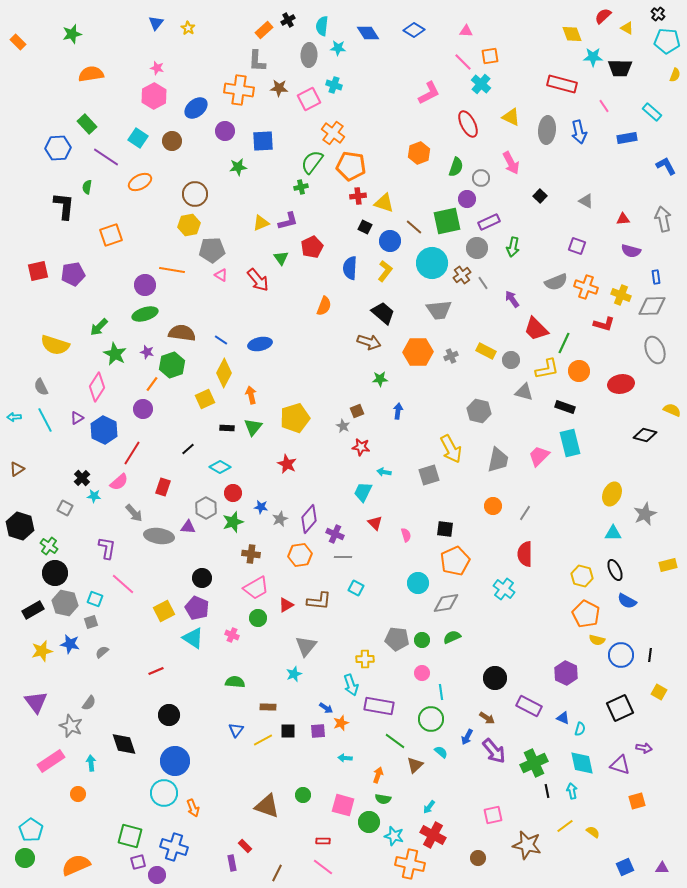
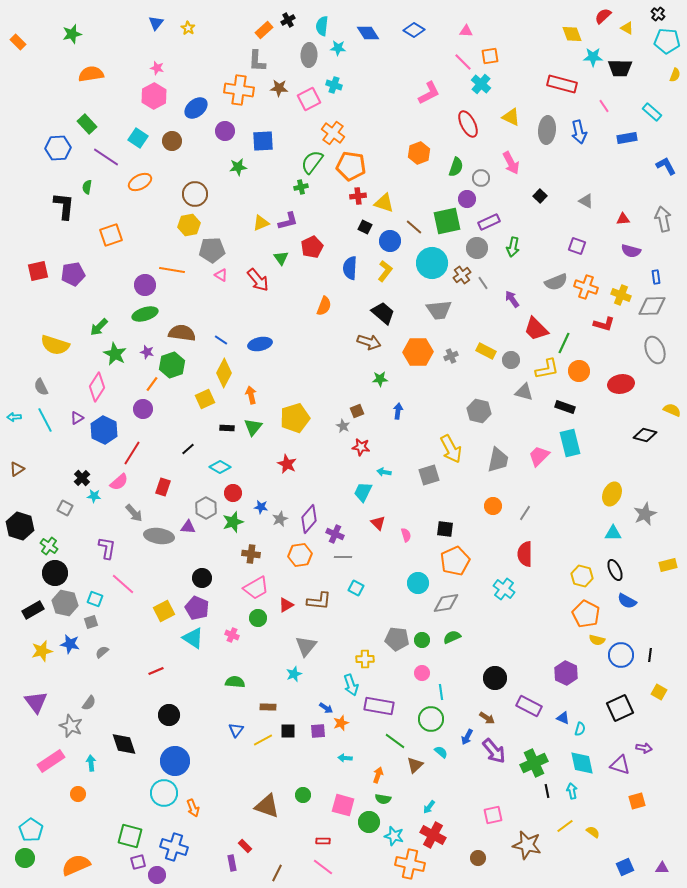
red triangle at (375, 523): moved 3 px right
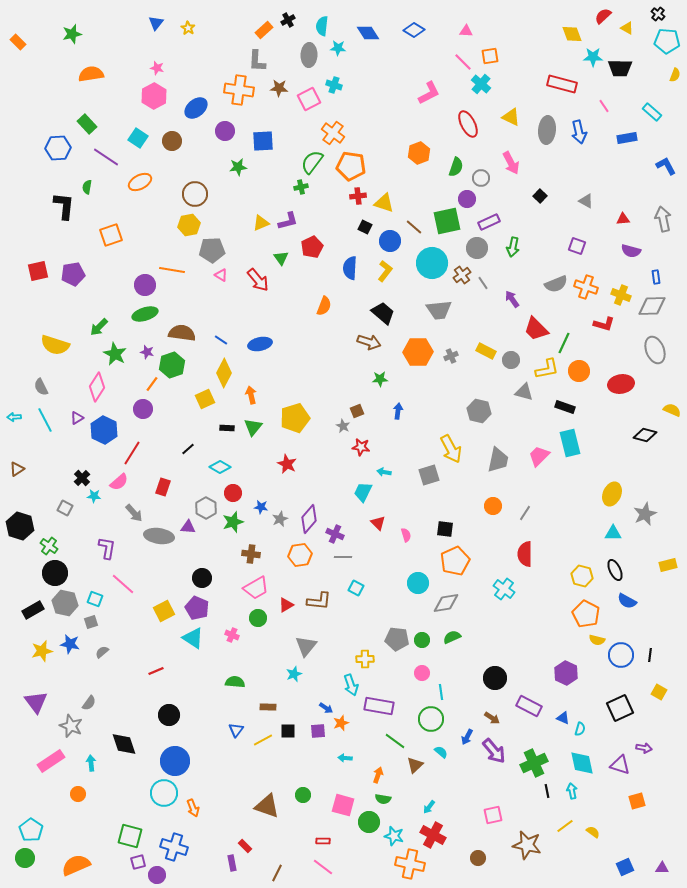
gray semicircle at (556, 282): moved 2 px down
brown arrow at (487, 718): moved 5 px right
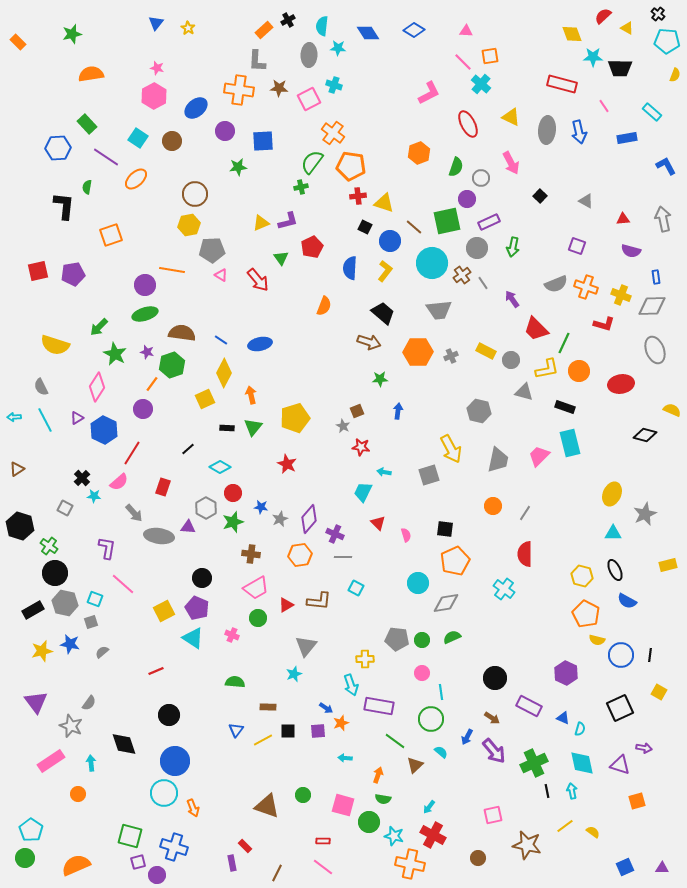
orange ellipse at (140, 182): moved 4 px left, 3 px up; rotated 15 degrees counterclockwise
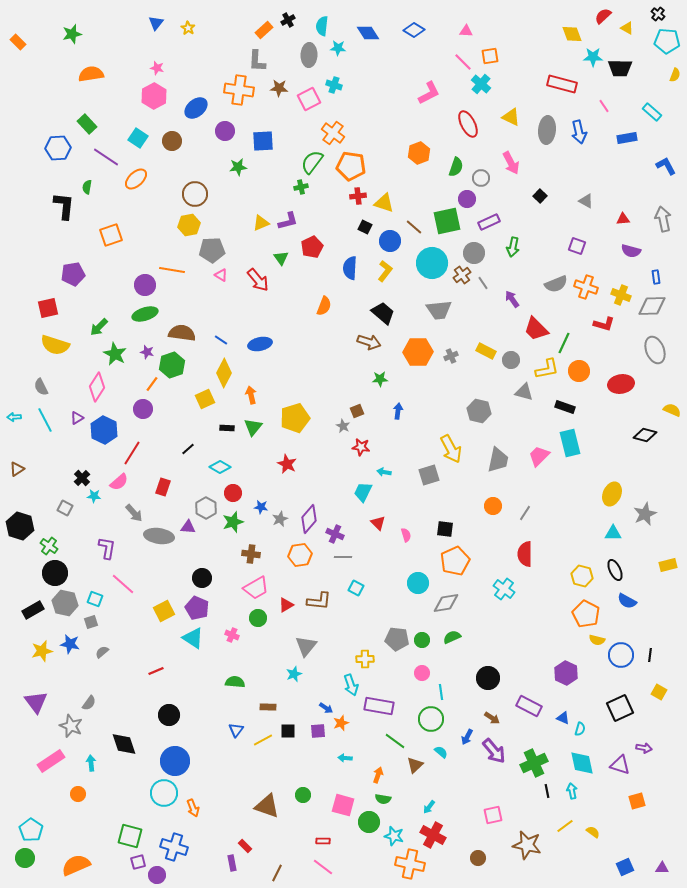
gray circle at (477, 248): moved 3 px left, 5 px down
red square at (38, 271): moved 10 px right, 37 px down
black circle at (495, 678): moved 7 px left
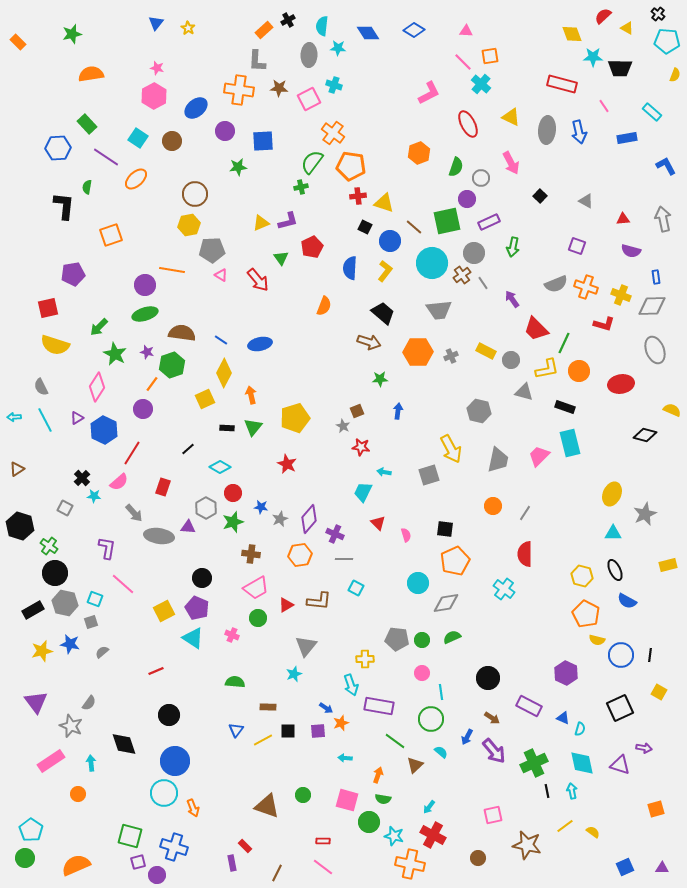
gray line at (343, 557): moved 1 px right, 2 px down
orange square at (637, 801): moved 19 px right, 8 px down
pink square at (343, 805): moved 4 px right, 5 px up
